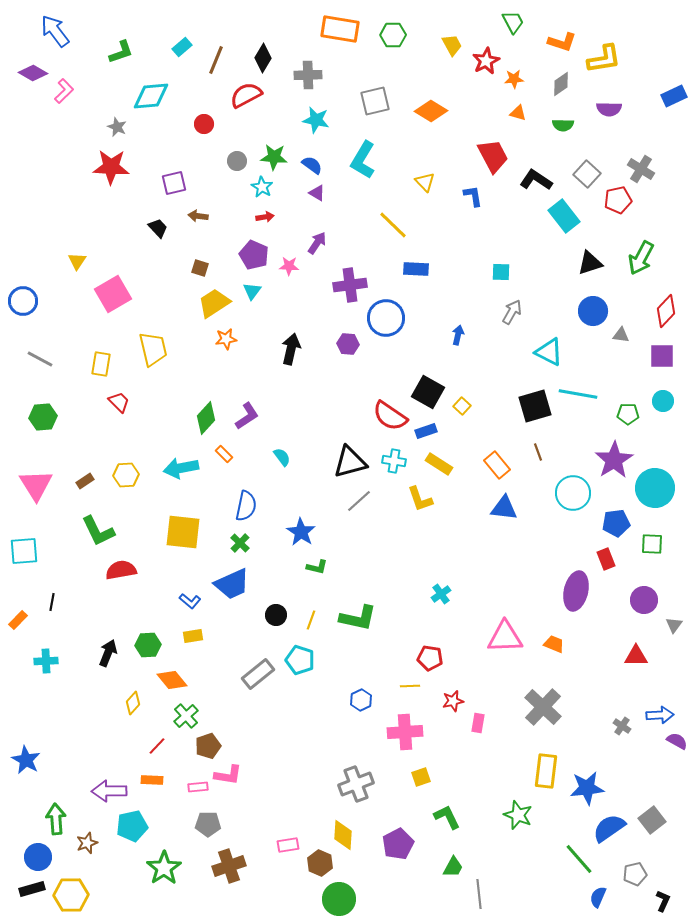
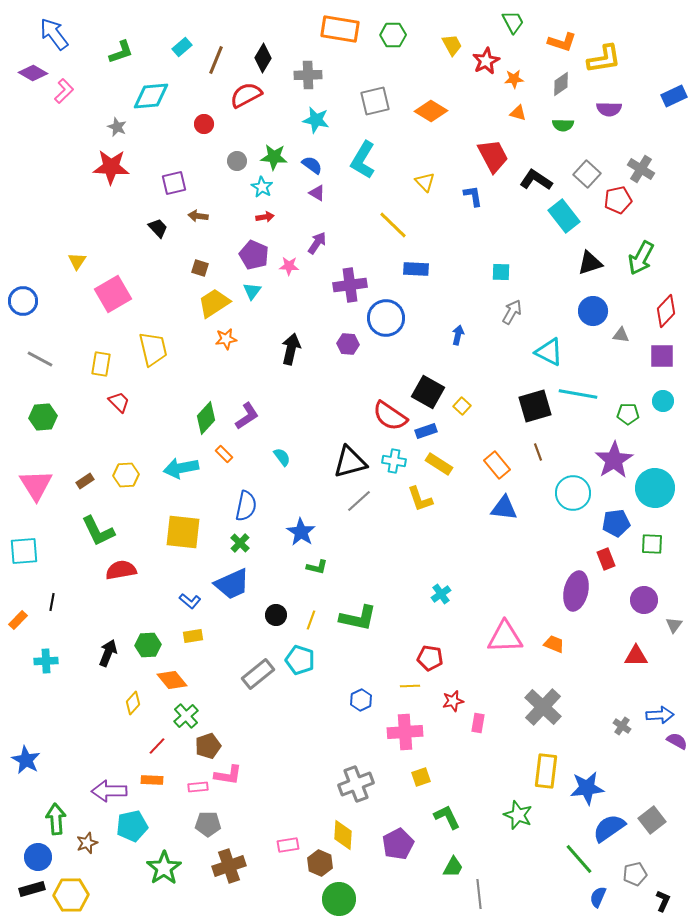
blue arrow at (55, 31): moved 1 px left, 3 px down
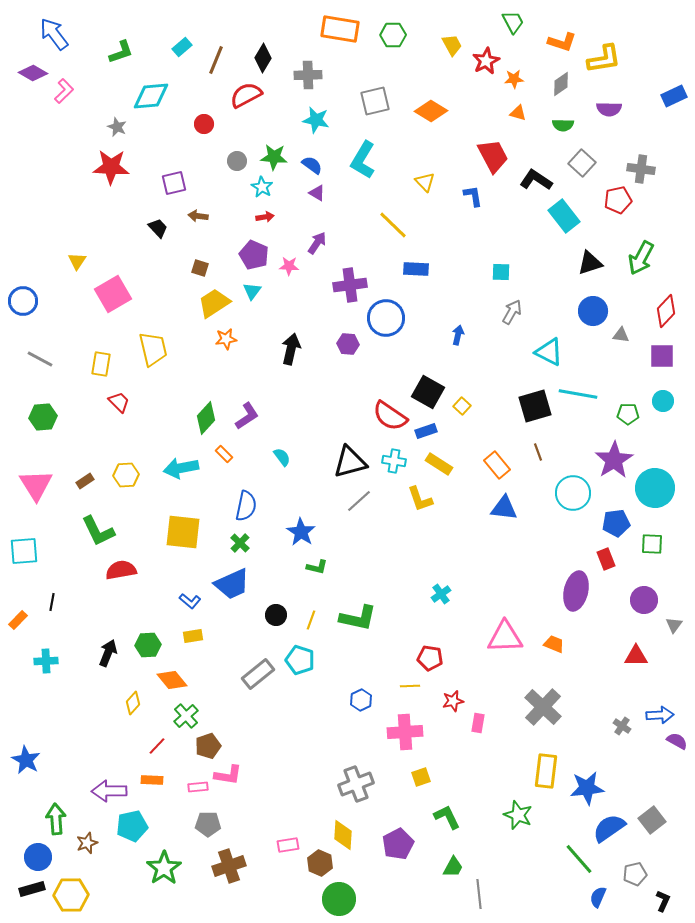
gray cross at (641, 169): rotated 24 degrees counterclockwise
gray square at (587, 174): moved 5 px left, 11 px up
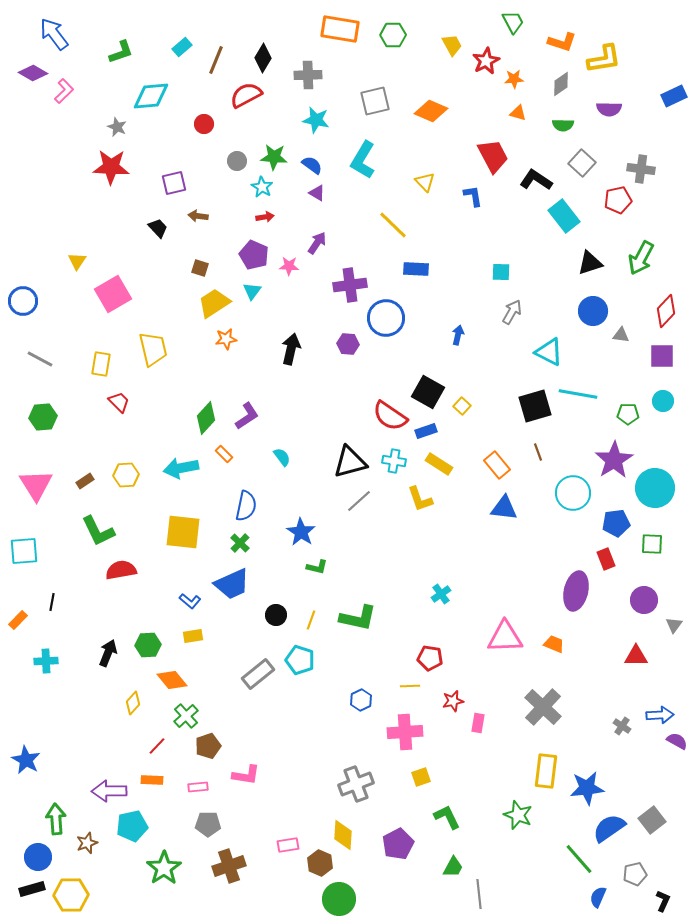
orange diamond at (431, 111): rotated 8 degrees counterclockwise
pink L-shape at (228, 775): moved 18 px right
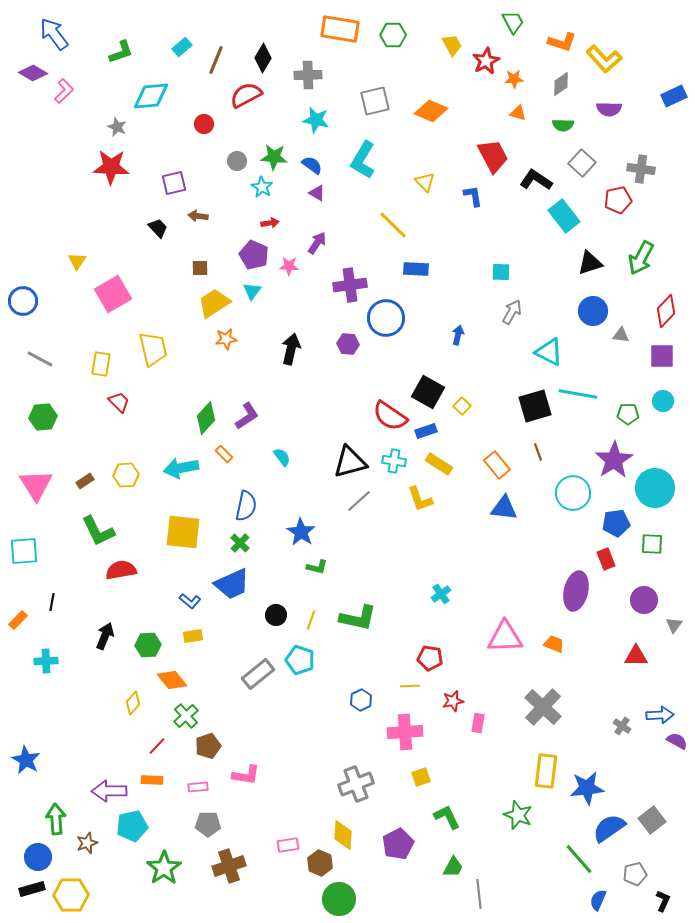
yellow L-shape at (604, 59): rotated 57 degrees clockwise
red arrow at (265, 217): moved 5 px right, 6 px down
brown square at (200, 268): rotated 18 degrees counterclockwise
black arrow at (108, 653): moved 3 px left, 17 px up
blue semicircle at (598, 897): moved 3 px down
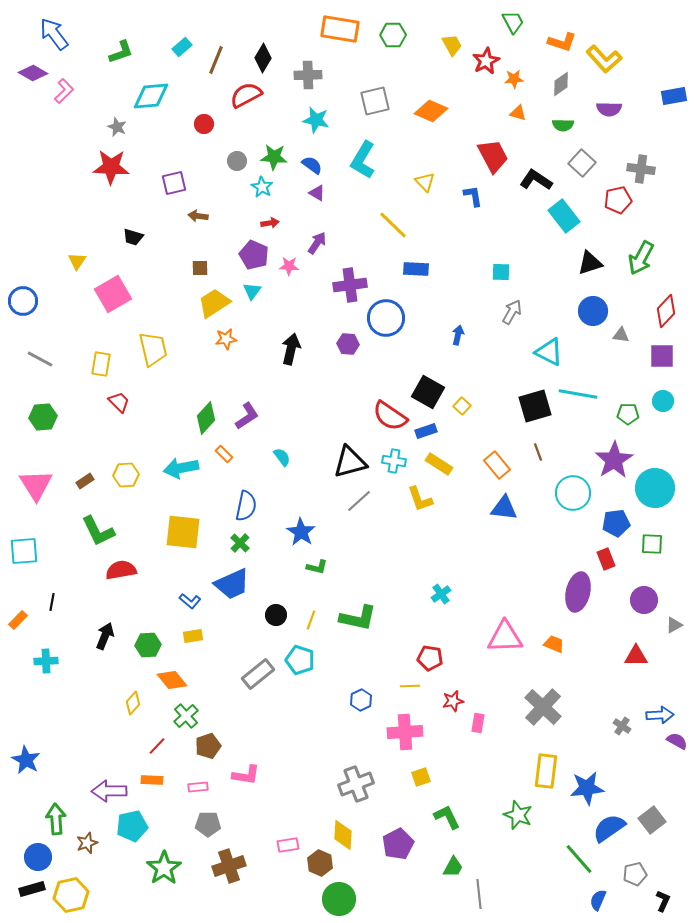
blue rectangle at (674, 96): rotated 15 degrees clockwise
black trapezoid at (158, 228): moved 25 px left, 9 px down; rotated 150 degrees clockwise
purple ellipse at (576, 591): moved 2 px right, 1 px down
gray triangle at (674, 625): rotated 24 degrees clockwise
yellow hexagon at (71, 895): rotated 12 degrees counterclockwise
